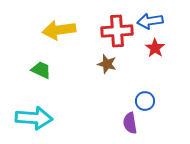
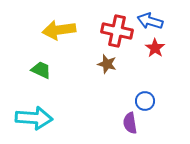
blue arrow: rotated 25 degrees clockwise
red cross: rotated 16 degrees clockwise
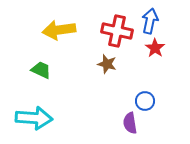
blue arrow: rotated 85 degrees clockwise
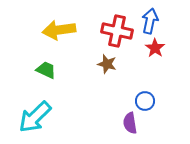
green trapezoid: moved 5 px right
cyan arrow: moved 1 px right, 1 px up; rotated 132 degrees clockwise
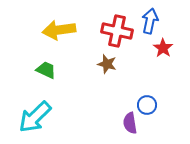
red star: moved 8 px right
blue circle: moved 2 px right, 4 px down
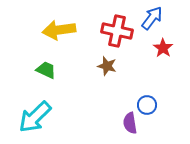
blue arrow: moved 2 px right, 3 px up; rotated 25 degrees clockwise
brown star: moved 2 px down
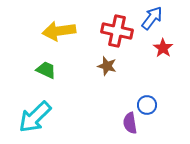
yellow arrow: moved 1 px down
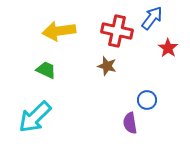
red star: moved 5 px right
blue circle: moved 5 px up
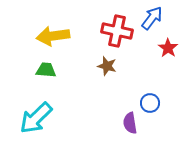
yellow arrow: moved 6 px left, 5 px down
green trapezoid: rotated 20 degrees counterclockwise
blue circle: moved 3 px right, 3 px down
cyan arrow: moved 1 px right, 1 px down
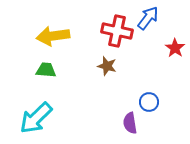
blue arrow: moved 4 px left
red star: moved 7 px right
blue circle: moved 1 px left, 1 px up
